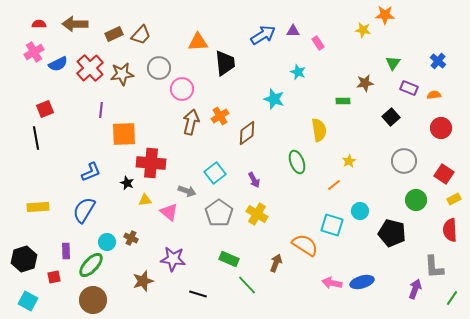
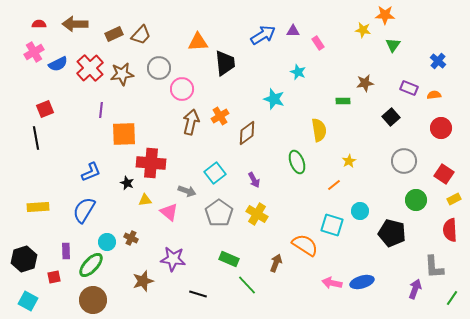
green triangle at (393, 63): moved 18 px up
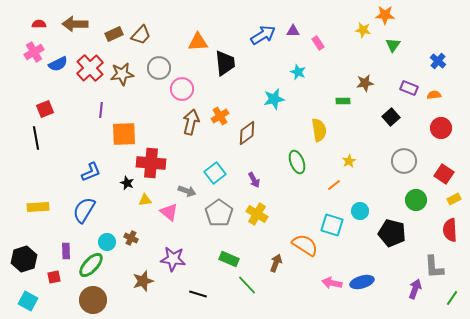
cyan star at (274, 99): rotated 30 degrees counterclockwise
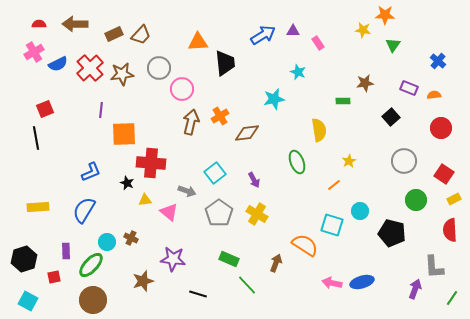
brown diamond at (247, 133): rotated 30 degrees clockwise
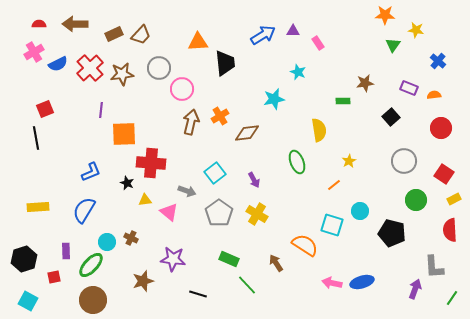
yellow star at (363, 30): moved 53 px right
brown arrow at (276, 263): rotated 54 degrees counterclockwise
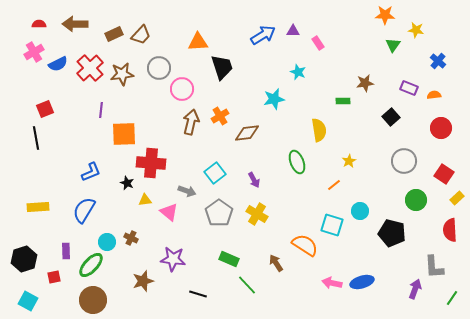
black trapezoid at (225, 63): moved 3 px left, 4 px down; rotated 12 degrees counterclockwise
yellow rectangle at (454, 199): moved 3 px right, 1 px up; rotated 16 degrees counterclockwise
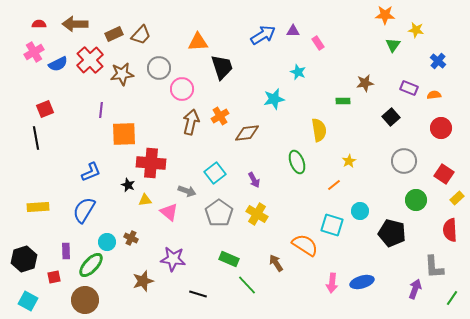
red cross at (90, 68): moved 8 px up
black star at (127, 183): moved 1 px right, 2 px down
pink arrow at (332, 283): rotated 96 degrees counterclockwise
brown circle at (93, 300): moved 8 px left
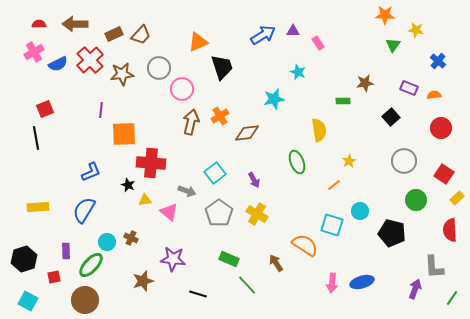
orange triangle at (198, 42): rotated 20 degrees counterclockwise
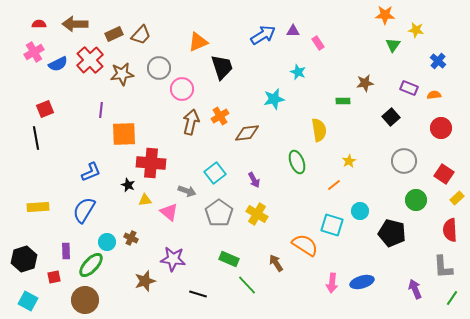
gray L-shape at (434, 267): moved 9 px right
brown star at (143, 281): moved 2 px right
purple arrow at (415, 289): rotated 42 degrees counterclockwise
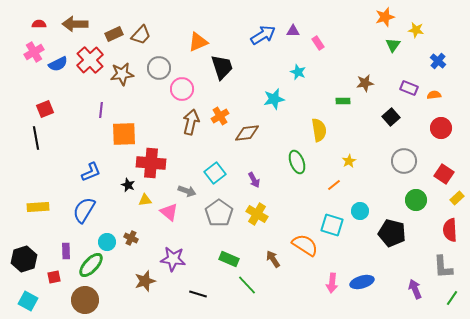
orange star at (385, 15): moved 2 px down; rotated 18 degrees counterclockwise
brown arrow at (276, 263): moved 3 px left, 4 px up
